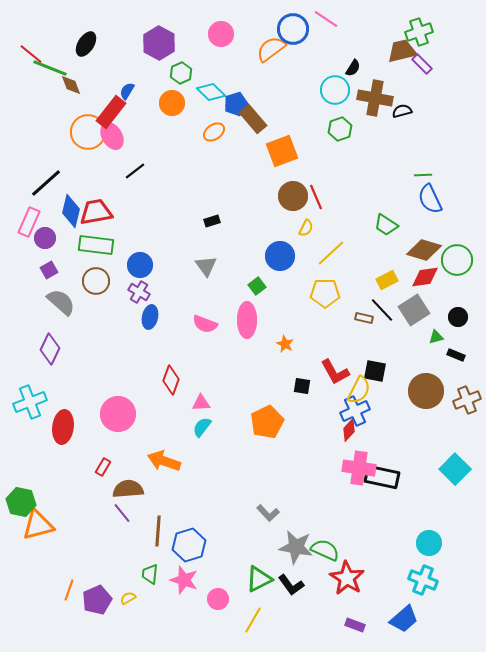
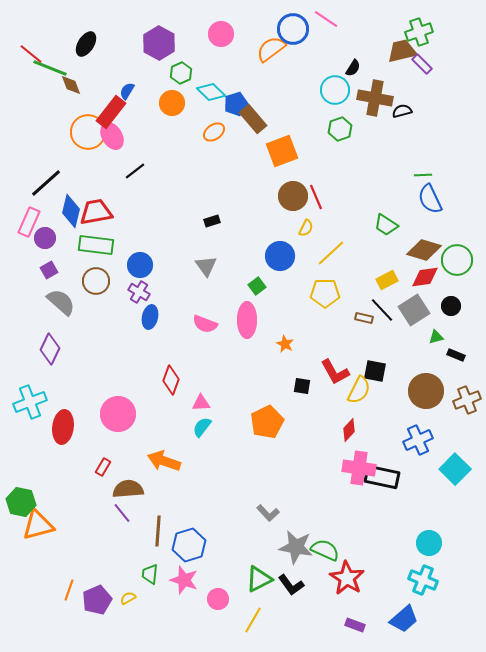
black circle at (458, 317): moved 7 px left, 11 px up
blue cross at (355, 411): moved 63 px right, 29 px down
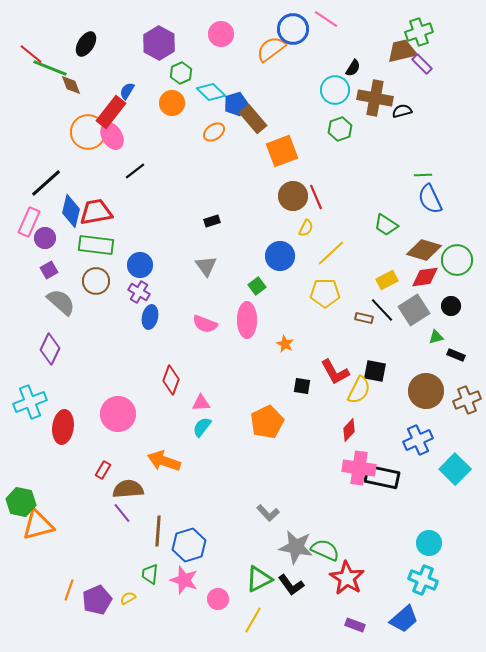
red rectangle at (103, 467): moved 3 px down
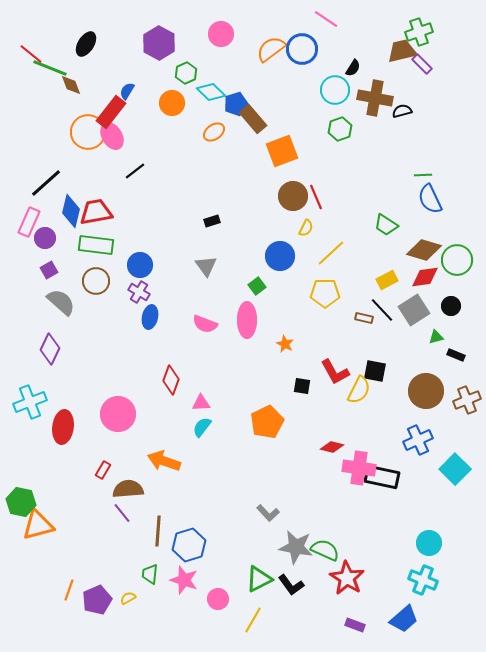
blue circle at (293, 29): moved 9 px right, 20 px down
green hexagon at (181, 73): moved 5 px right
red diamond at (349, 430): moved 17 px left, 17 px down; rotated 60 degrees clockwise
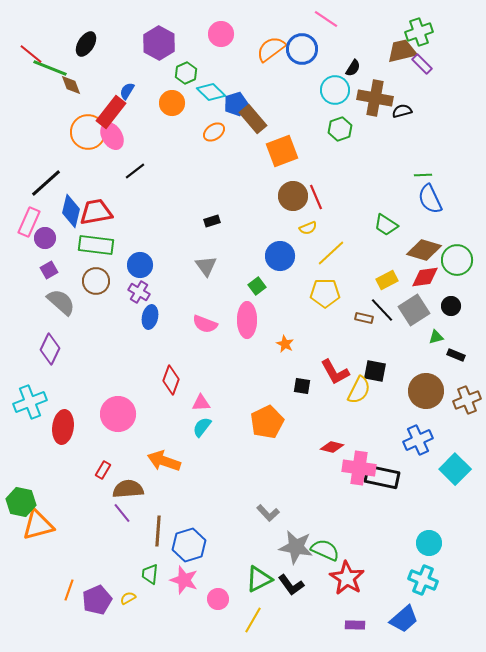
yellow semicircle at (306, 228): moved 2 px right; rotated 42 degrees clockwise
purple rectangle at (355, 625): rotated 18 degrees counterclockwise
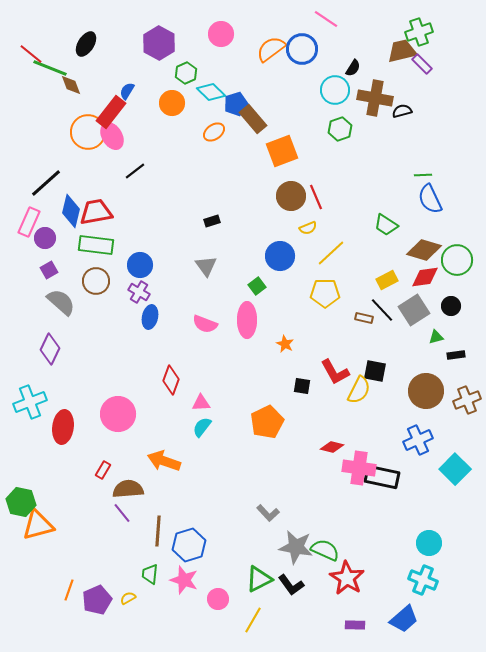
brown circle at (293, 196): moved 2 px left
black rectangle at (456, 355): rotated 30 degrees counterclockwise
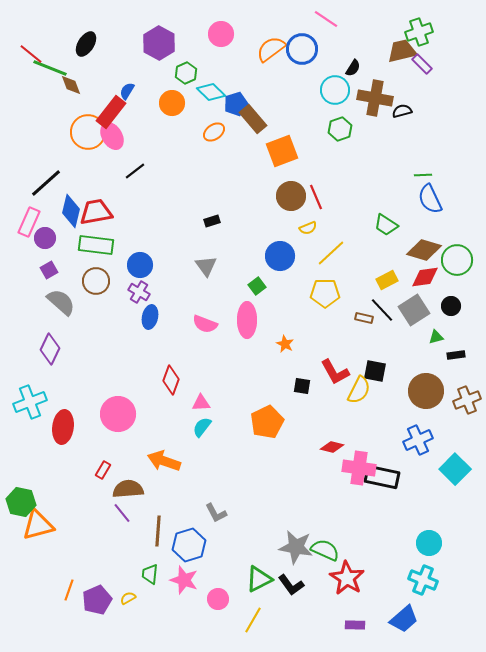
gray L-shape at (268, 513): moved 52 px left; rotated 15 degrees clockwise
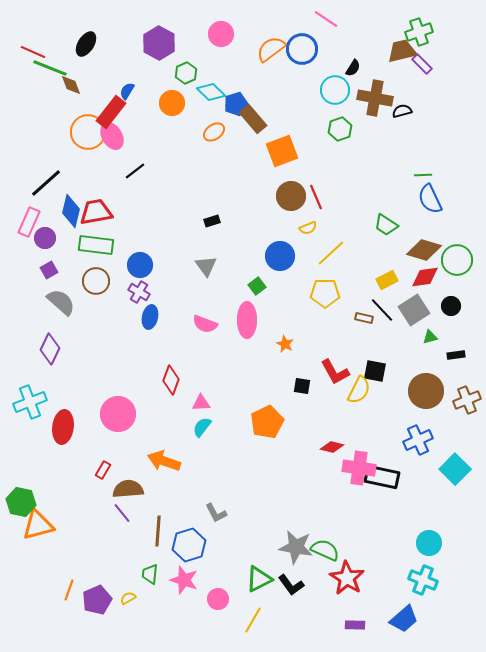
red line at (31, 54): moved 2 px right, 2 px up; rotated 15 degrees counterclockwise
green triangle at (436, 337): moved 6 px left
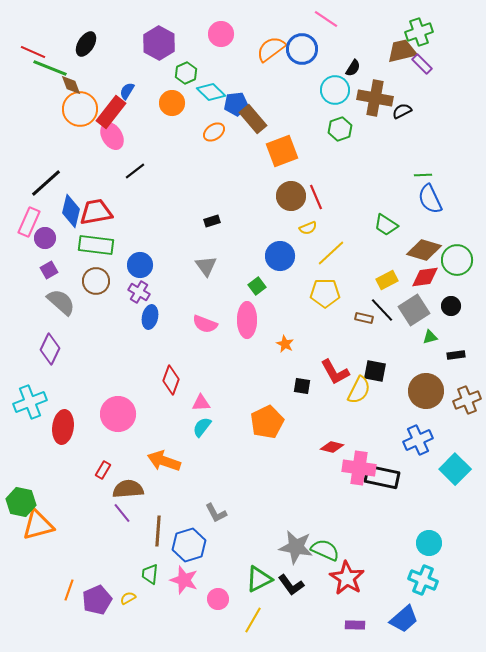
blue pentagon at (236, 104): rotated 10 degrees clockwise
black semicircle at (402, 111): rotated 12 degrees counterclockwise
orange circle at (88, 132): moved 8 px left, 23 px up
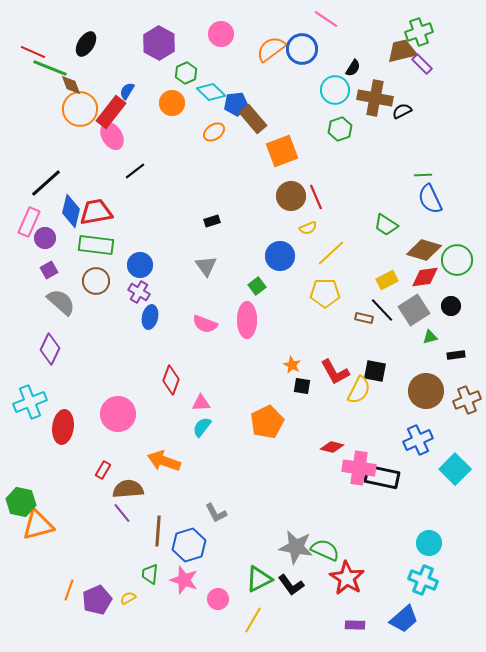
orange star at (285, 344): moved 7 px right, 21 px down
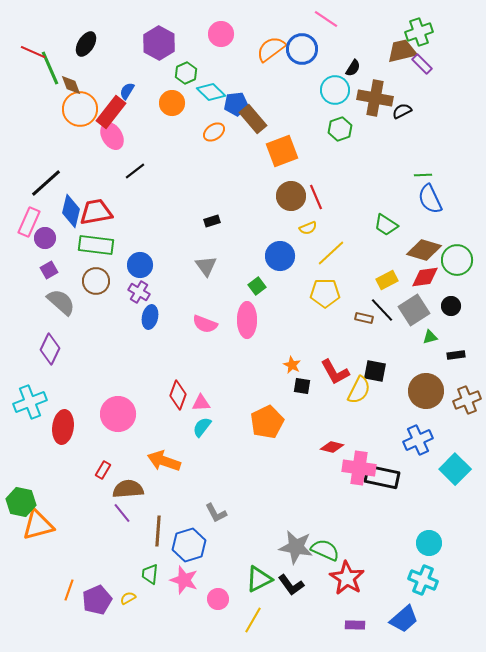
green line at (50, 68): rotated 44 degrees clockwise
red diamond at (171, 380): moved 7 px right, 15 px down
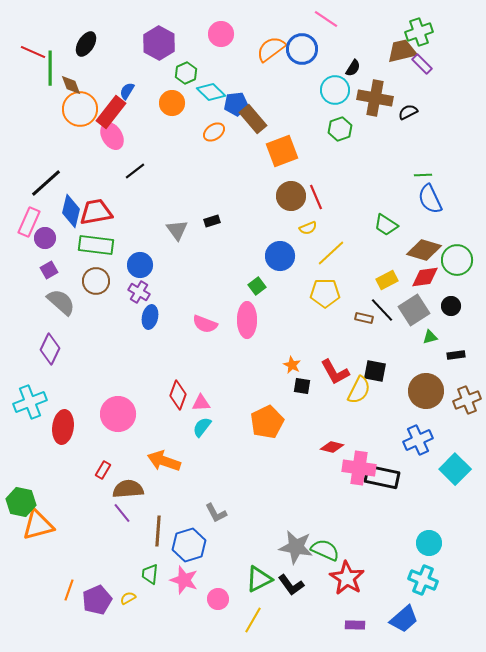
green line at (50, 68): rotated 24 degrees clockwise
black semicircle at (402, 111): moved 6 px right, 1 px down
gray triangle at (206, 266): moved 29 px left, 36 px up
